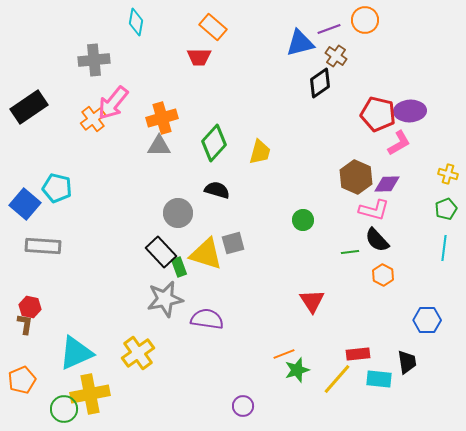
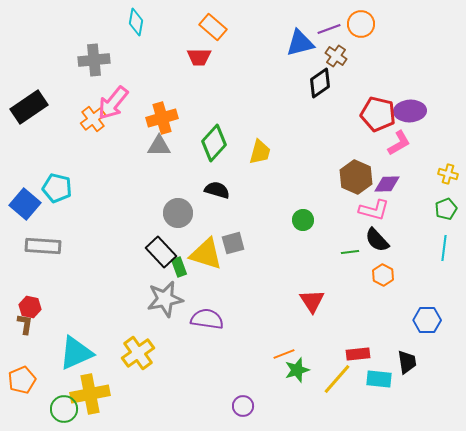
orange circle at (365, 20): moved 4 px left, 4 px down
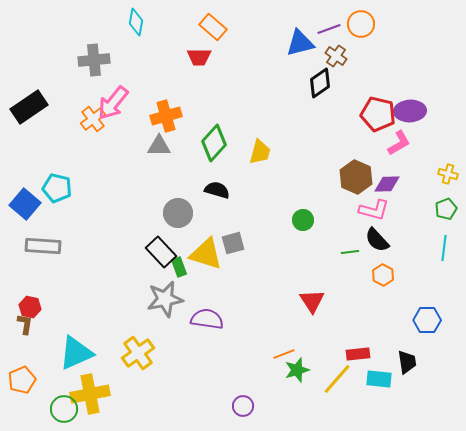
orange cross at (162, 118): moved 4 px right, 2 px up
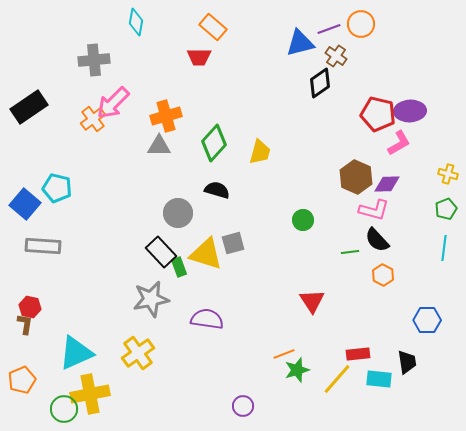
pink arrow at (113, 103): rotated 6 degrees clockwise
gray star at (165, 299): moved 14 px left
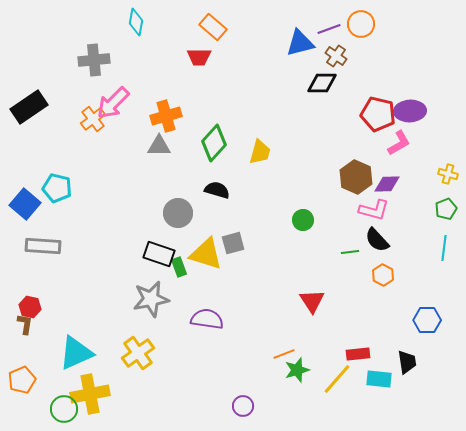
black diamond at (320, 83): moved 2 px right; rotated 36 degrees clockwise
black rectangle at (161, 252): moved 2 px left, 2 px down; rotated 28 degrees counterclockwise
